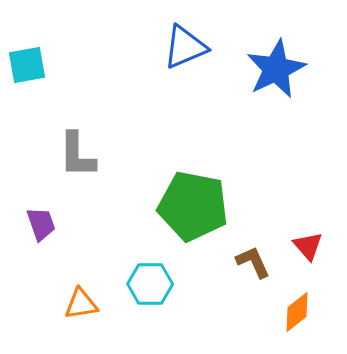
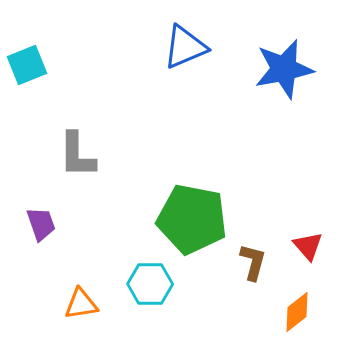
cyan square: rotated 12 degrees counterclockwise
blue star: moved 8 px right; rotated 14 degrees clockwise
green pentagon: moved 1 px left, 13 px down
brown L-shape: rotated 39 degrees clockwise
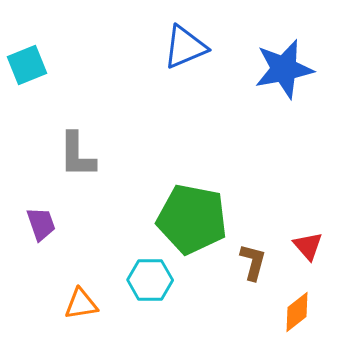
cyan hexagon: moved 4 px up
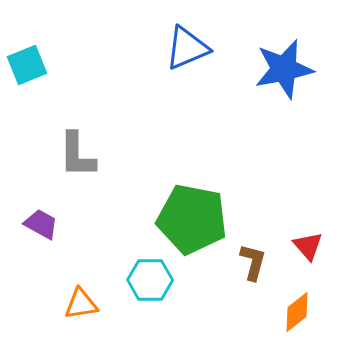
blue triangle: moved 2 px right, 1 px down
purple trapezoid: rotated 42 degrees counterclockwise
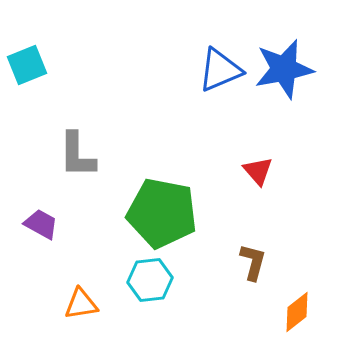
blue triangle: moved 33 px right, 22 px down
green pentagon: moved 30 px left, 6 px up
red triangle: moved 50 px left, 75 px up
cyan hexagon: rotated 6 degrees counterclockwise
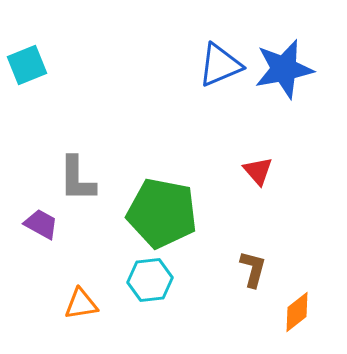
blue triangle: moved 5 px up
gray L-shape: moved 24 px down
brown L-shape: moved 7 px down
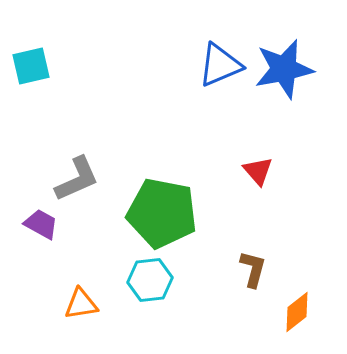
cyan square: moved 4 px right, 1 px down; rotated 9 degrees clockwise
gray L-shape: rotated 114 degrees counterclockwise
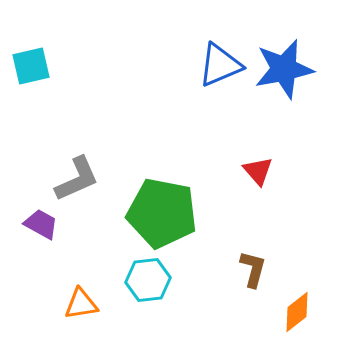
cyan hexagon: moved 2 px left
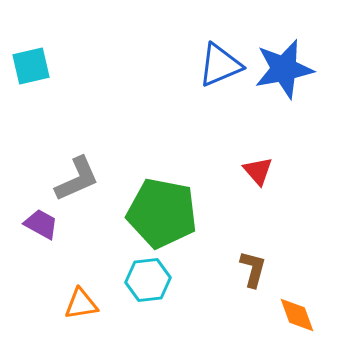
orange diamond: moved 3 px down; rotated 72 degrees counterclockwise
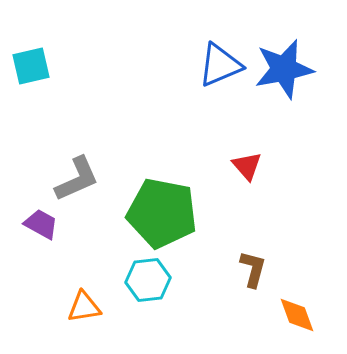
red triangle: moved 11 px left, 5 px up
orange triangle: moved 3 px right, 3 px down
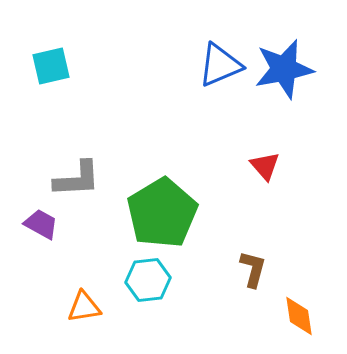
cyan square: moved 20 px right
red triangle: moved 18 px right
gray L-shape: rotated 21 degrees clockwise
green pentagon: rotated 30 degrees clockwise
orange diamond: moved 2 px right, 1 px down; rotated 12 degrees clockwise
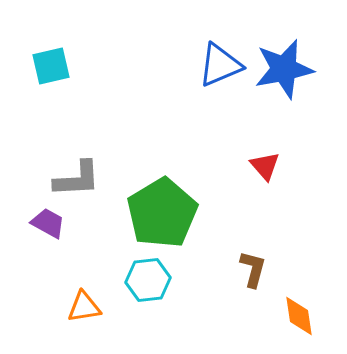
purple trapezoid: moved 7 px right, 1 px up
